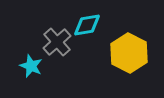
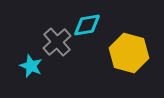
yellow hexagon: rotated 12 degrees counterclockwise
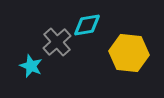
yellow hexagon: rotated 9 degrees counterclockwise
